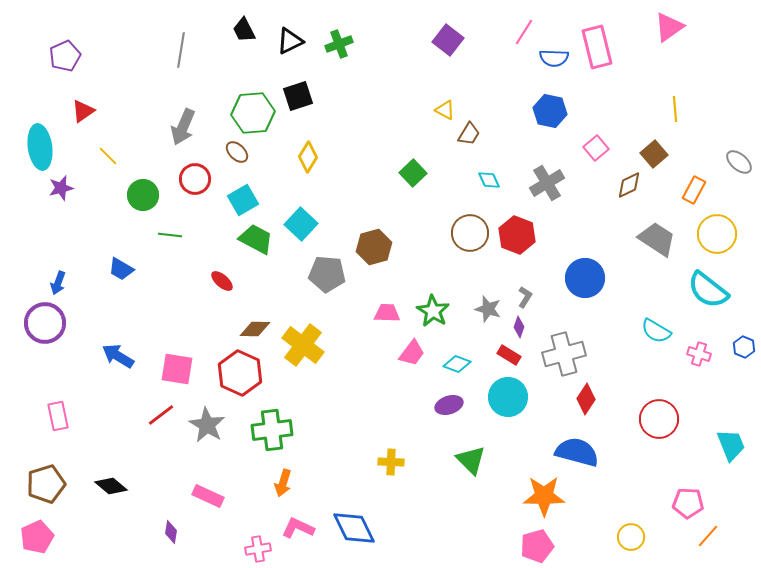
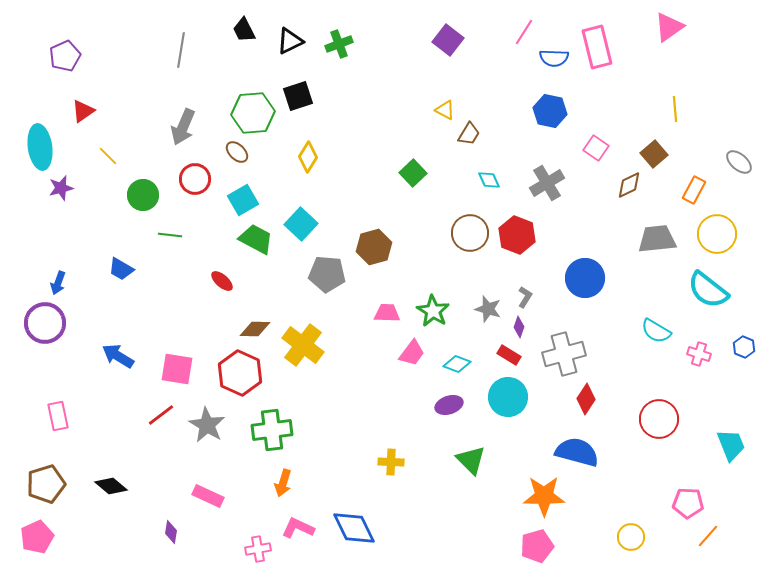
pink square at (596, 148): rotated 15 degrees counterclockwise
gray trapezoid at (657, 239): rotated 39 degrees counterclockwise
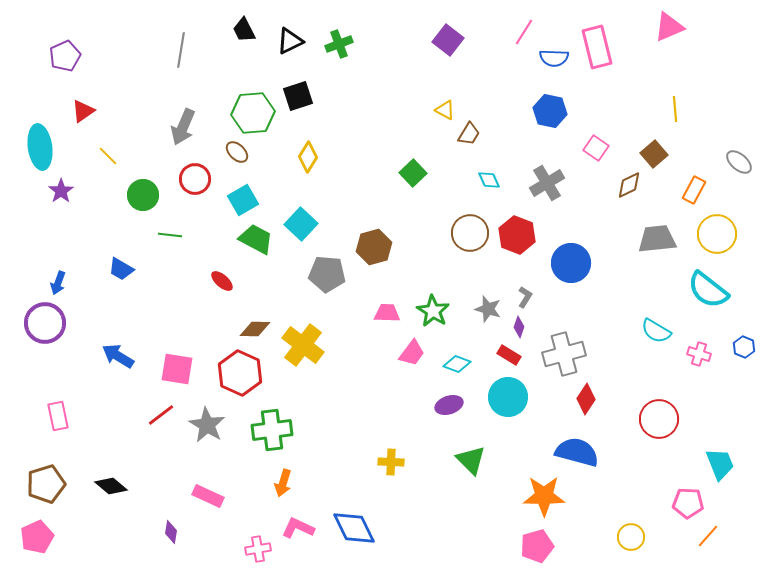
pink triangle at (669, 27): rotated 12 degrees clockwise
purple star at (61, 188): moved 3 px down; rotated 20 degrees counterclockwise
blue circle at (585, 278): moved 14 px left, 15 px up
cyan trapezoid at (731, 445): moved 11 px left, 19 px down
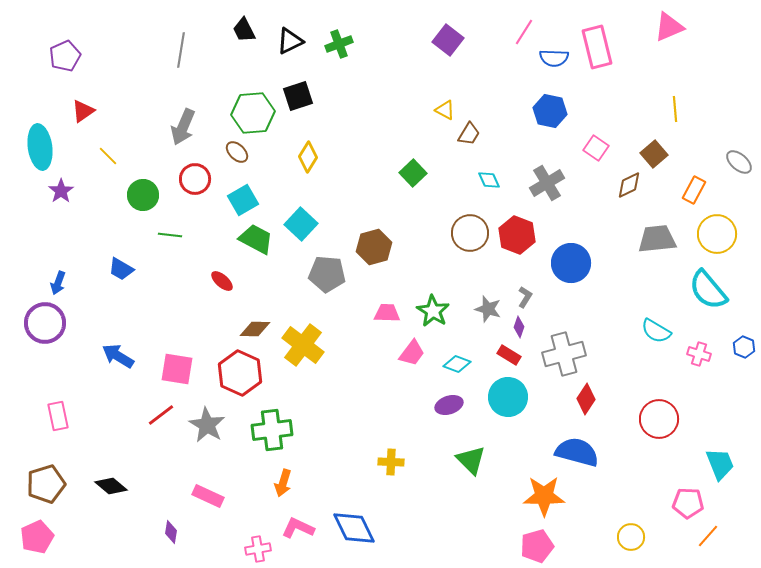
cyan semicircle at (708, 290): rotated 12 degrees clockwise
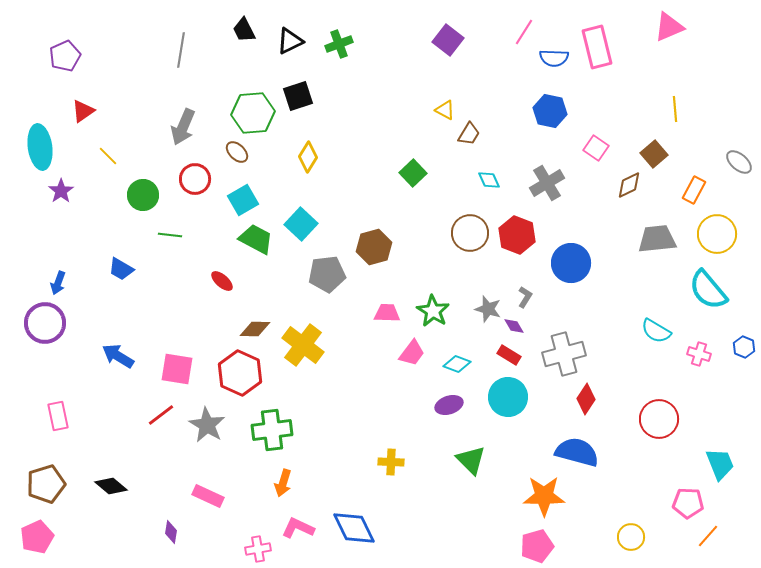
gray pentagon at (327, 274): rotated 12 degrees counterclockwise
purple diamond at (519, 327): moved 5 px left, 1 px up; rotated 50 degrees counterclockwise
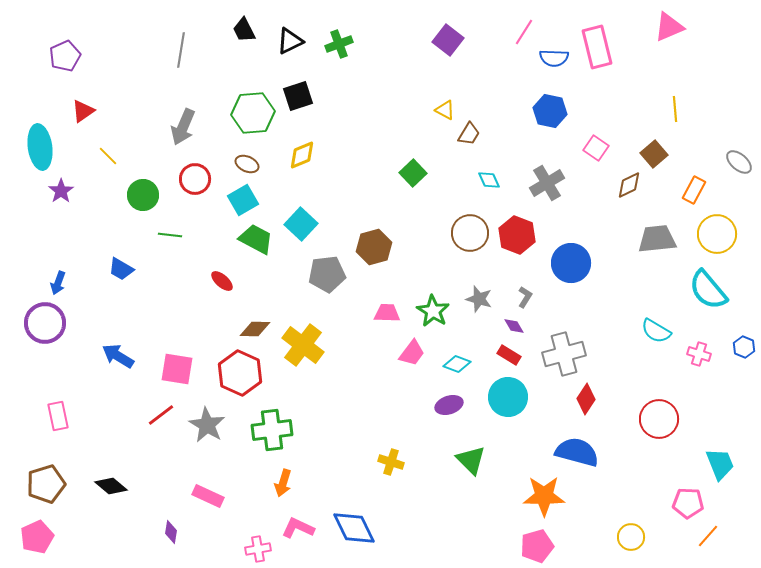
brown ellipse at (237, 152): moved 10 px right, 12 px down; rotated 20 degrees counterclockwise
yellow diamond at (308, 157): moved 6 px left, 2 px up; rotated 36 degrees clockwise
gray star at (488, 309): moved 9 px left, 10 px up
yellow cross at (391, 462): rotated 15 degrees clockwise
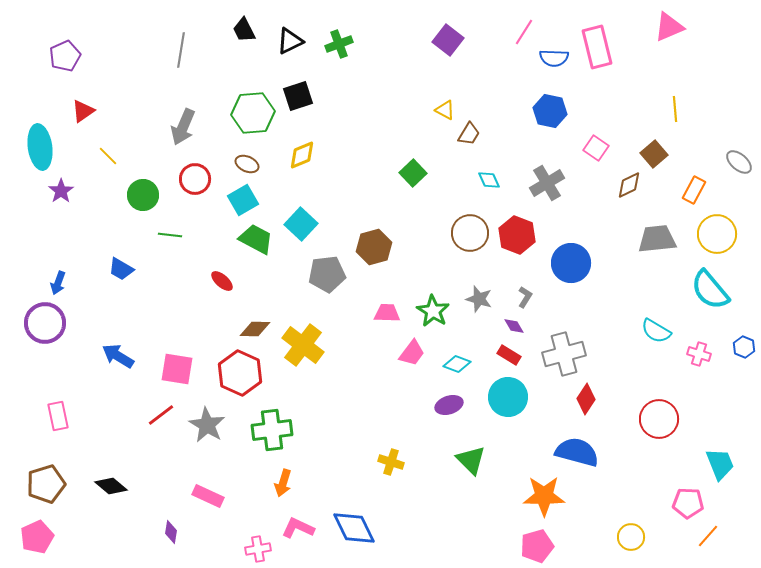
cyan semicircle at (708, 290): moved 2 px right
